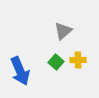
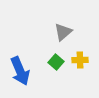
gray triangle: moved 1 px down
yellow cross: moved 2 px right
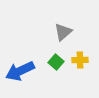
blue arrow: rotated 88 degrees clockwise
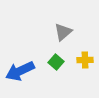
yellow cross: moved 5 px right
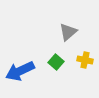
gray triangle: moved 5 px right
yellow cross: rotated 14 degrees clockwise
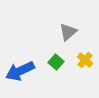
yellow cross: rotated 28 degrees clockwise
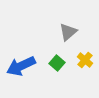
green square: moved 1 px right, 1 px down
blue arrow: moved 1 px right, 5 px up
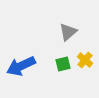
green square: moved 6 px right, 1 px down; rotated 35 degrees clockwise
